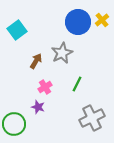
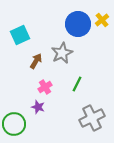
blue circle: moved 2 px down
cyan square: moved 3 px right, 5 px down; rotated 12 degrees clockwise
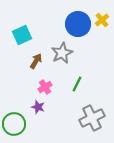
cyan square: moved 2 px right
